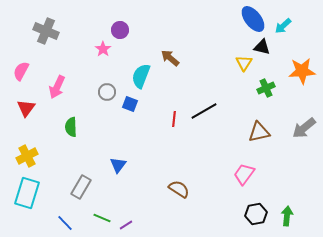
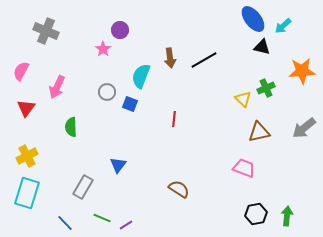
brown arrow: rotated 138 degrees counterclockwise
yellow triangle: moved 1 px left, 36 px down; rotated 18 degrees counterclockwise
black line: moved 51 px up
pink trapezoid: moved 6 px up; rotated 75 degrees clockwise
gray rectangle: moved 2 px right
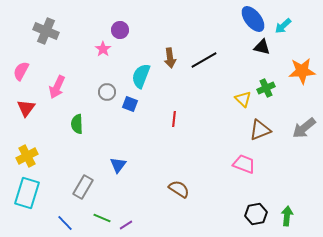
green semicircle: moved 6 px right, 3 px up
brown triangle: moved 1 px right, 2 px up; rotated 10 degrees counterclockwise
pink trapezoid: moved 4 px up
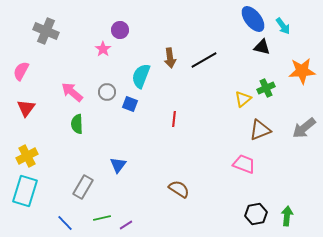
cyan arrow: rotated 84 degrees counterclockwise
pink arrow: moved 15 px right, 5 px down; rotated 105 degrees clockwise
yellow triangle: rotated 36 degrees clockwise
cyan rectangle: moved 2 px left, 2 px up
green line: rotated 36 degrees counterclockwise
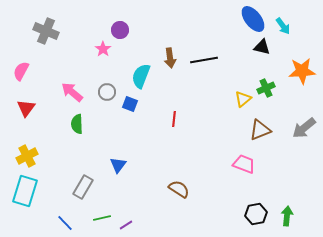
black line: rotated 20 degrees clockwise
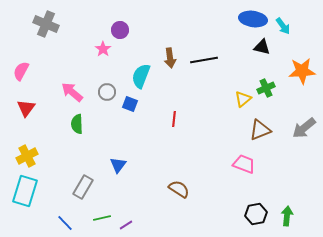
blue ellipse: rotated 44 degrees counterclockwise
gray cross: moved 7 px up
